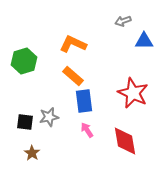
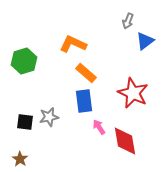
gray arrow: moved 5 px right; rotated 49 degrees counterclockwise
blue triangle: moved 1 px right; rotated 36 degrees counterclockwise
orange rectangle: moved 13 px right, 3 px up
pink arrow: moved 12 px right, 3 px up
brown star: moved 12 px left, 6 px down
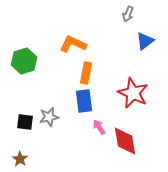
gray arrow: moved 7 px up
orange rectangle: rotated 60 degrees clockwise
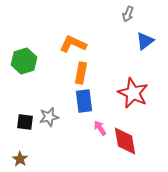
orange rectangle: moved 5 px left
pink arrow: moved 1 px right, 1 px down
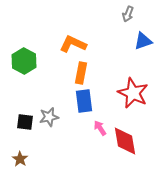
blue triangle: moved 2 px left; rotated 18 degrees clockwise
green hexagon: rotated 15 degrees counterclockwise
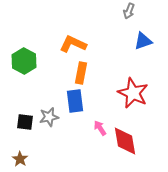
gray arrow: moved 1 px right, 3 px up
blue rectangle: moved 9 px left
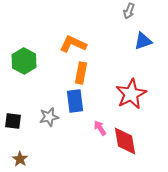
red star: moved 2 px left, 1 px down; rotated 20 degrees clockwise
black square: moved 12 px left, 1 px up
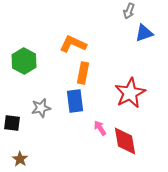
blue triangle: moved 1 px right, 8 px up
orange rectangle: moved 2 px right
red star: moved 1 px left, 1 px up
gray star: moved 8 px left, 9 px up
black square: moved 1 px left, 2 px down
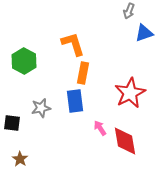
orange L-shape: rotated 48 degrees clockwise
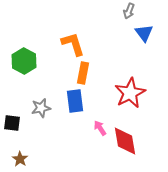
blue triangle: rotated 48 degrees counterclockwise
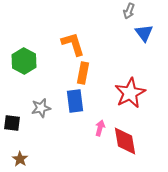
pink arrow: rotated 49 degrees clockwise
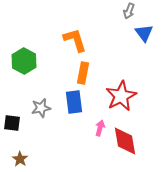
orange L-shape: moved 2 px right, 4 px up
red star: moved 9 px left, 3 px down
blue rectangle: moved 1 px left, 1 px down
